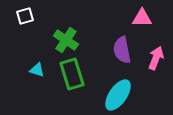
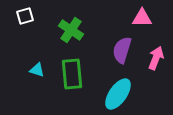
green cross: moved 5 px right, 10 px up
purple semicircle: rotated 28 degrees clockwise
green rectangle: rotated 12 degrees clockwise
cyan ellipse: moved 1 px up
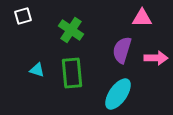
white square: moved 2 px left
pink arrow: rotated 70 degrees clockwise
green rectangle: moved 1 px up
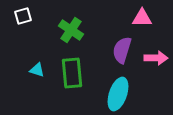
cyan ellipse: rotated 16 degrees counterclockwise
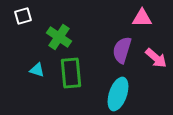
green cross: moved 12 px left, 7 px down
pink arrow: rotated 40 degrees clockwise
green rectangle: moved 1 px left
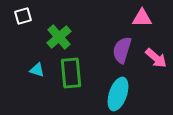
green cross: rotated 15 degrees clockwise
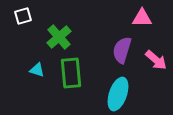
pink arrow: moved 2 px down
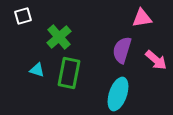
pink triangle: rotated 10 degrees counterclockwise
green rectangle: moved 2 px left; rotated 16 degrees clockwise
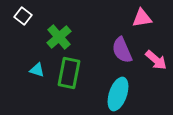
white square: rotated 36 degrees counterclockwise
purple semicircle: rotated 40 degrees counterclockwise
